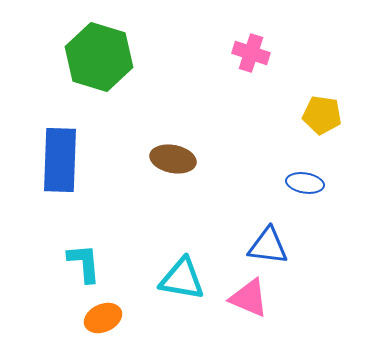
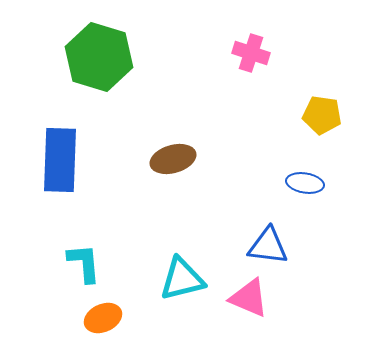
brown ellipse: rotated 27 degrees counterclockwise
cyan triangle: rotated 24 degrees counterclockwise
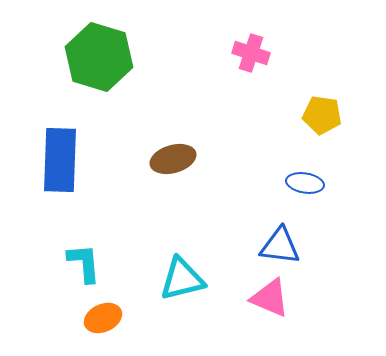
blue triangle: moved 12 px right
pink triangle: moved 21 px right
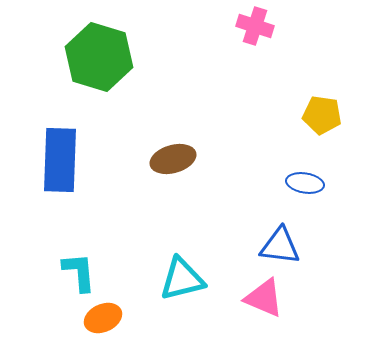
pink cross: moved 4 px right, 27 px up
cyan L-shape: moved 5 px left, 9 px down
pink triangle: moved 6 px left
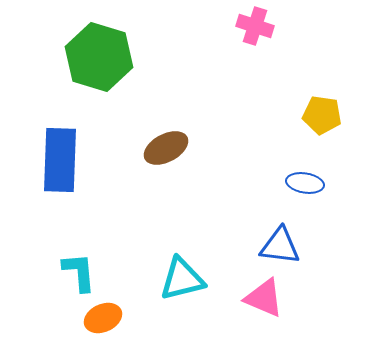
brown ellipse: moved 7 px left, 11 px up; rotated 12 degrees counterclockwise
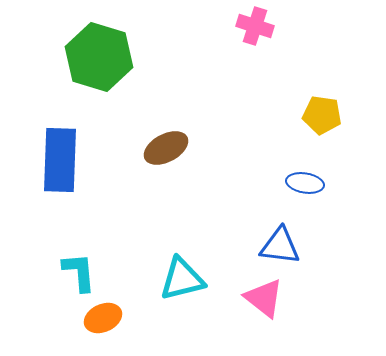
pink triangle: rotated 15 degrees clockwise
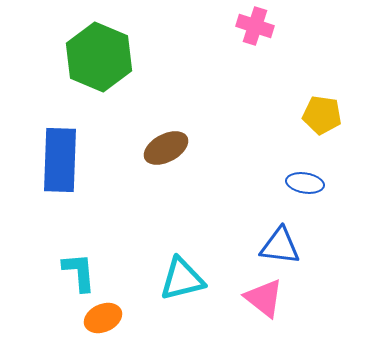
green hexagon: rotated 6 degrees clockwise
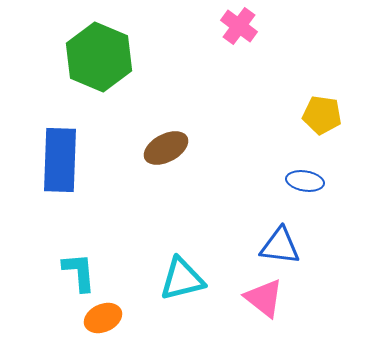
pink cross: moved 16 px left; rotated 18 degrees clockwise
blue ellipse: moved 2 px up
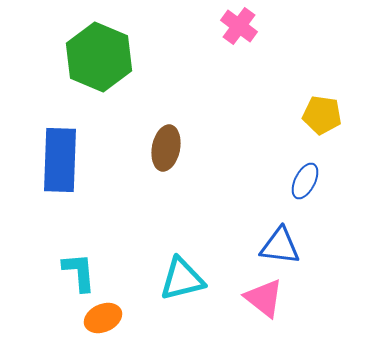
brown ellipse: rotated 51 degrees counterclockwise
blue ellipse: rotated 72 degrees counterclockwise
